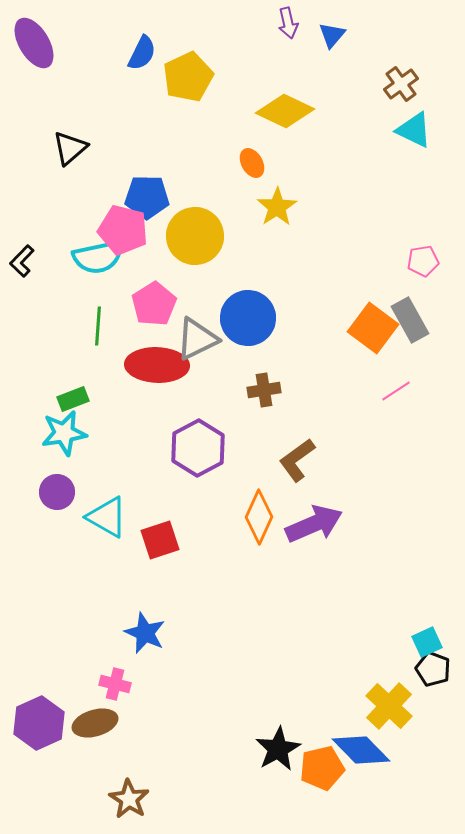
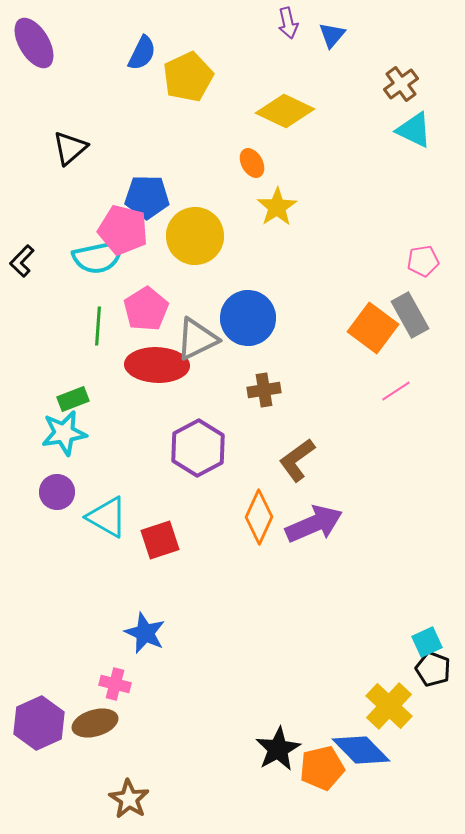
pink pentagon at (154, 304): moved 8 px left, 5 px down
gray rectangle at (410, 320): moved 5 px up
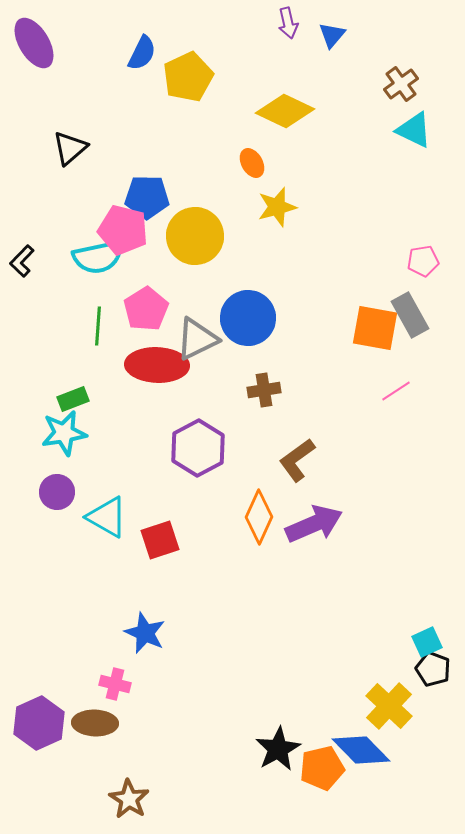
yellow star at (277, 207): rotated 18 degrees clockwise
orange square at (373, 328): moved 2 px right; rotated 27 degrees counterclockwise
brown ellipse at (95, 723): rotated 18 degrees clockwise
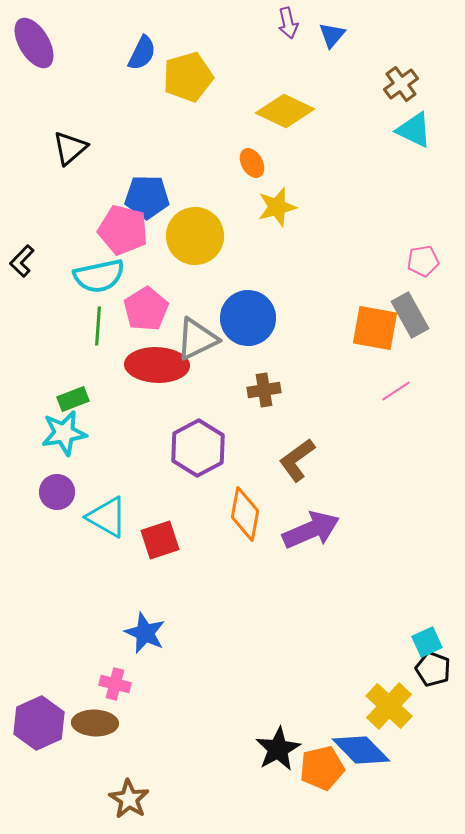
yellow pentagon at (188, 77): rotated 9 degrees clockwise
cyan semicircle at (98, 257): moved 1 px right, 19 px down
orange diamond at (259, 517): moved 14 px left, 3 px up; rotated 14 degrees counterclockwise
purple arrow at (314, 524): moved 3 px left, 6 px down
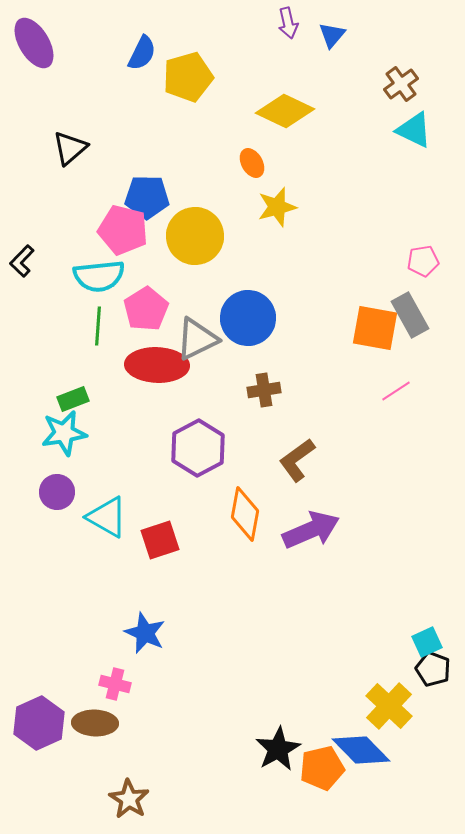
cyan semicircle at (99, 276): rotated 6 degrees clockwise
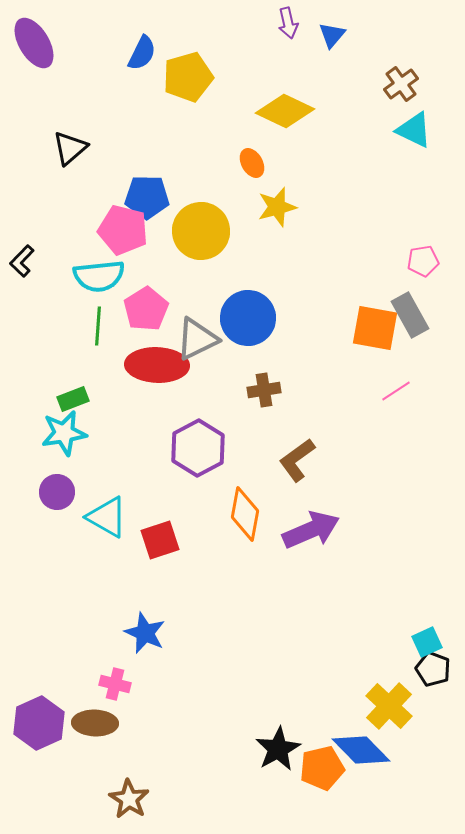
yellow circle at (195, 236): moved 6 px right, 5 px up
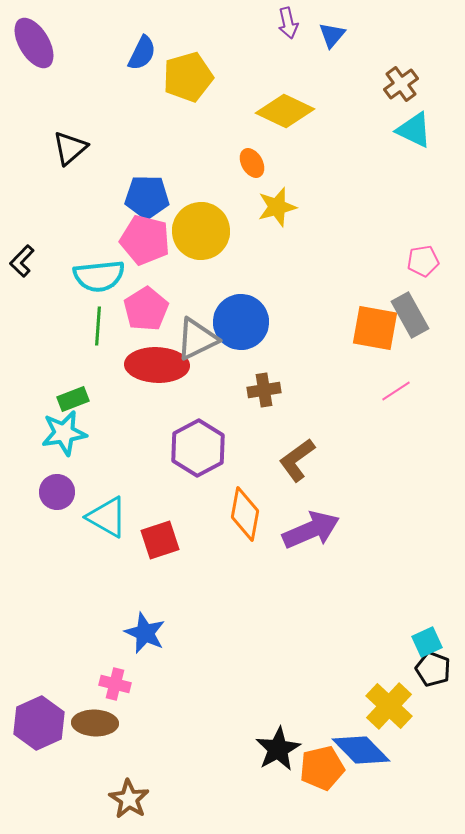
pink pentagon at (123, 230): moved 22 px right, 10 px down
blue circle at (248, 318): moved 7 px left, 4 px down
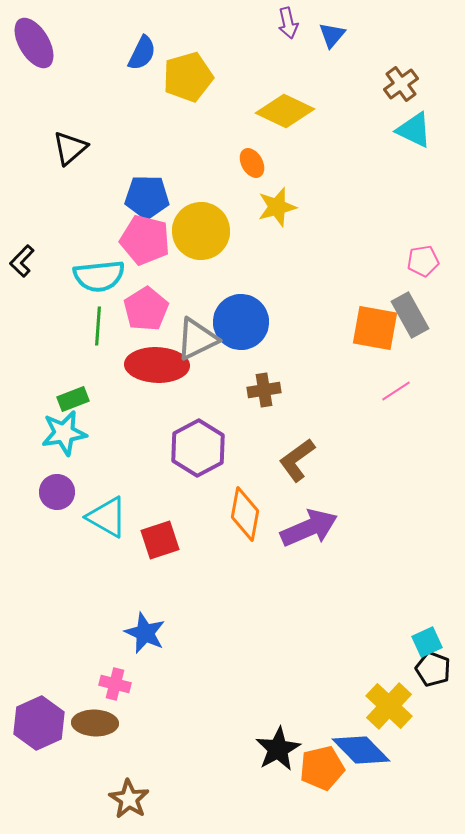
purple arrow at (311, 530): moved 2 px left, 2 px up
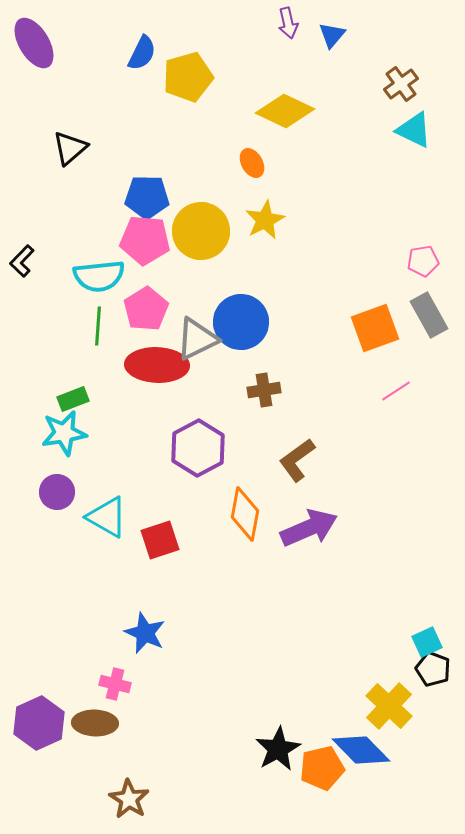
yellow star at (277, 207): moved 12 px left, 13 px down; rotated 12 degrees counterclockwise
pink pentagon at (145, 240): rotated 9 degrees counterclockwise
gray rectangle at (410, 315): moved 19 px right
orange square at (375, 328): rotated 30 degrees counterclockwise
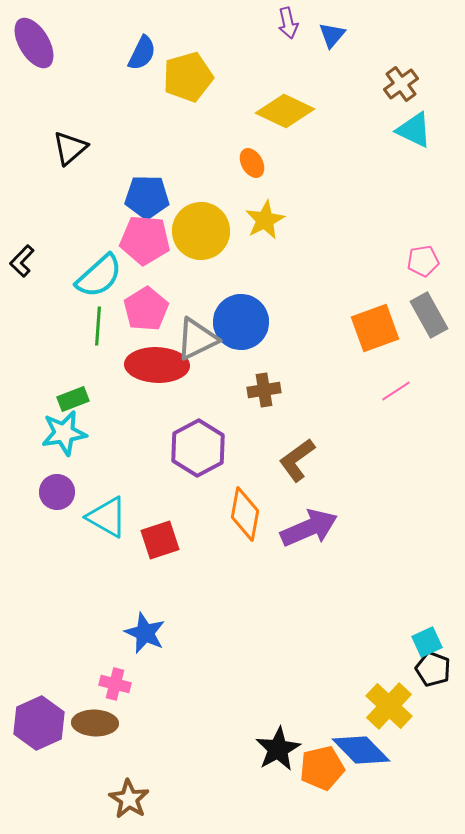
cyan semicircle at (99, 276): rotated 36 degrees counterclockwise
